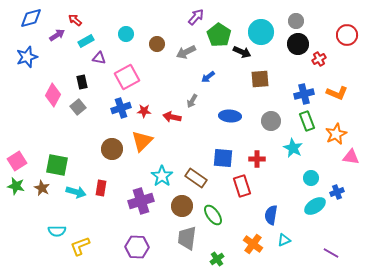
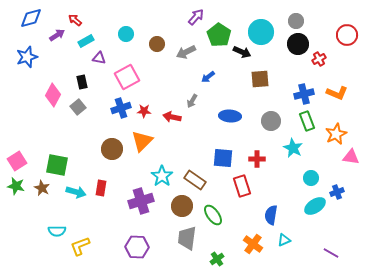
brown rectangle at (196, 178): moved 1 px left, 2 px down
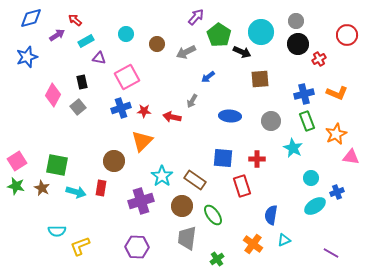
brown circle at (112, 149): moved 2 px right, 12 px down
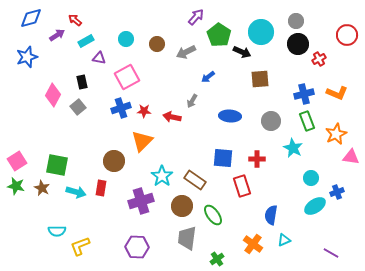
cyan circle at (126, 34): moved 5 px down
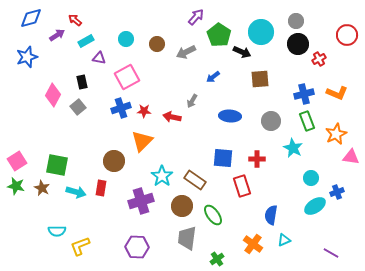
blue arrow at (208, 77): moved 5 px right
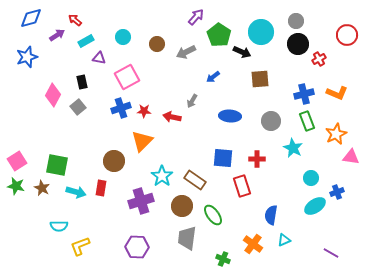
cyan circle at (126, 39): moved 3 px left, 2 px up
cyan semicircle at (57, 231): moved 2 px right, 5 px up
green cross at (217, 259): moved 6 px right; rotated 32 degrees counterclockwise
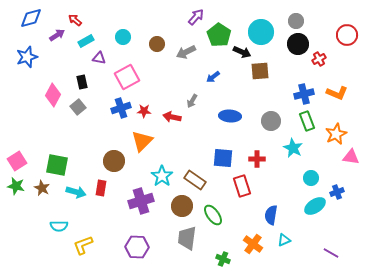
brown square at (260, 79): moved 8 px up
yellow L-shape at (80, 246): moved 3 px right, 1 px up
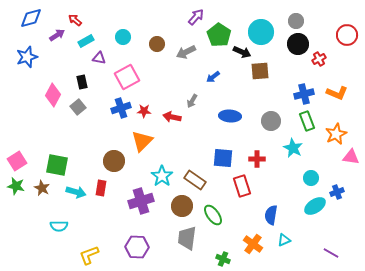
yellow L-shape at (83, 245): moved 6 px right, 10 px down
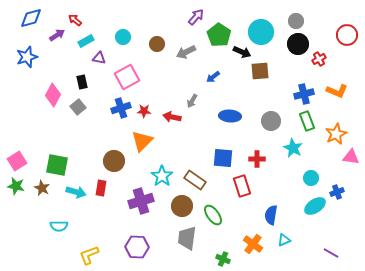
orange L-shape at (337, 93): moved 2 px up
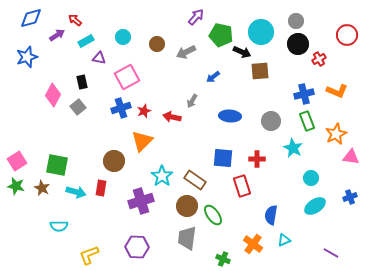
green pentagon at (219, 35): moved 2 px right; rotated 20 degrees counterclockwise
red star at (144, 111): rotated 24 degrees counterclockwise
blue cross at (337, 192): moved 13 px right, 5 px down
brown circle at (182, 206): moved 5 px right
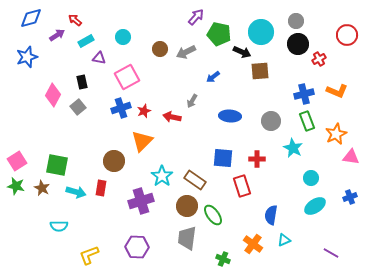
green pentagon at (221, 35): moved 2 px left, 1 px up
brown circle at (157, 44): moved 3 px right, 5 px down
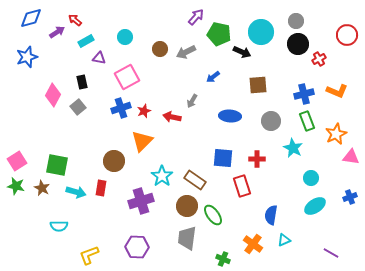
purple arrow at (57, 35): moved 3 px up
cyan circle at (123, 37): moved 2 px right
brown square at (260, 71): moved 2 px left, 14 px down
